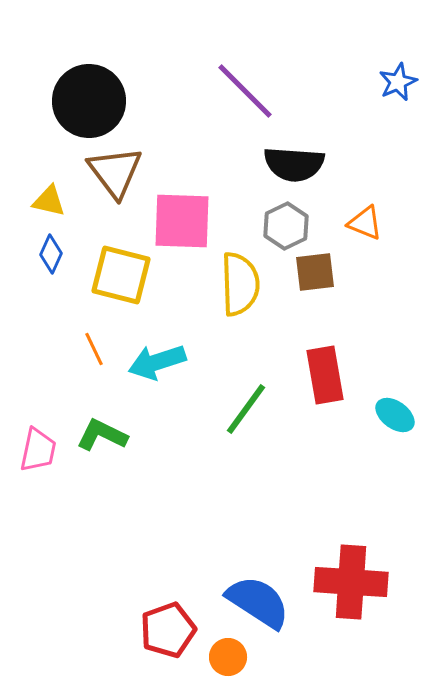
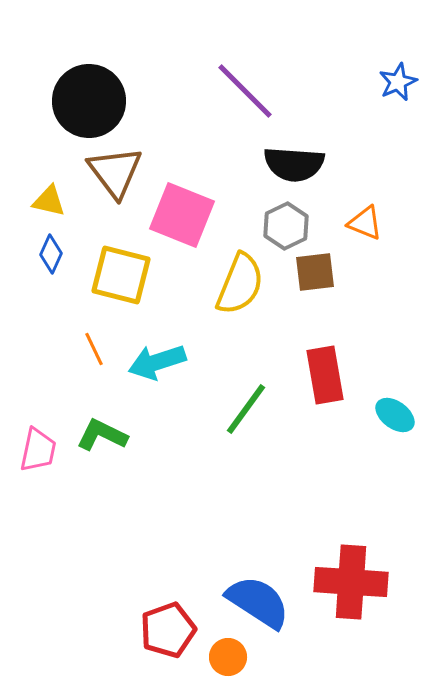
pink square: moved 6 px up; rotated 20 degrees clockwise
yellow semicircle: rotated 24 degrees clockwise
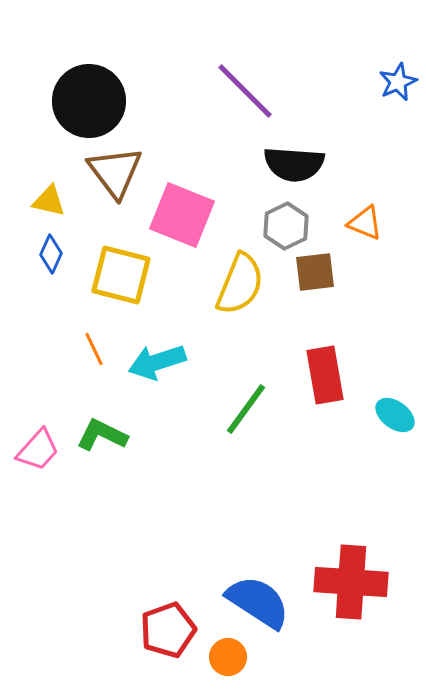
pink trapezoid: rotated 30 degrees clockwise
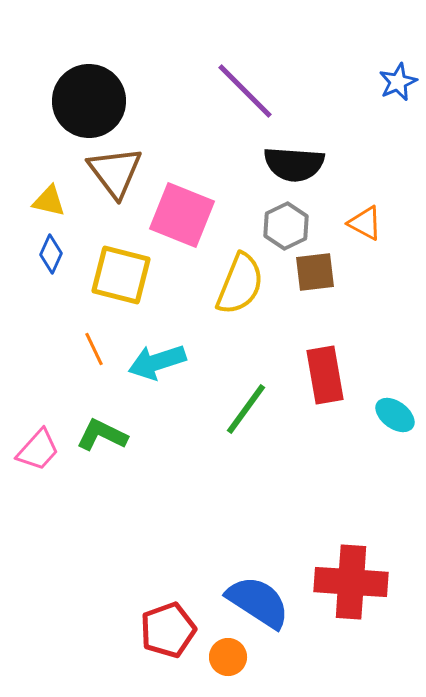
orange triangle: rotated 6 degrees clockwise
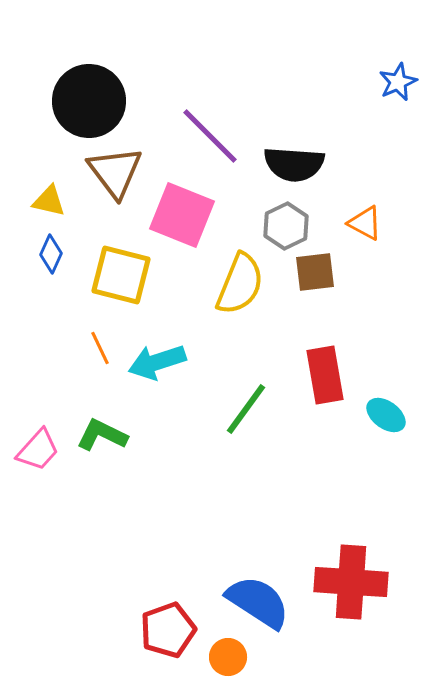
purple line: moved 35 px left, 45 px down
orange line: moved 6 px right, 1 px up
cyan ellipse: moved 9 px left
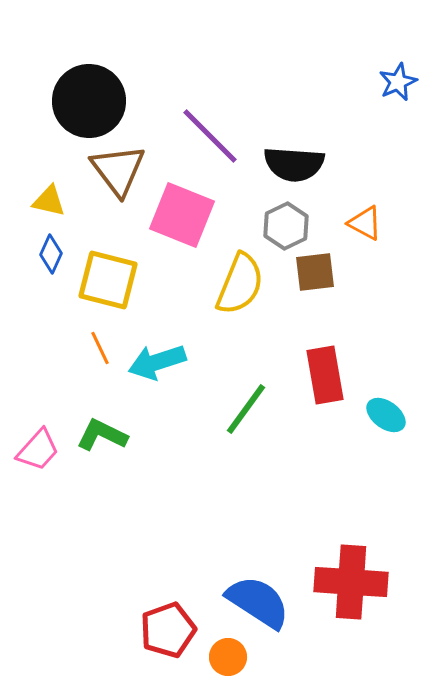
brown triangle: moved 3 px right, 2 px up
yellow square: moved 13 px left, 5 px down
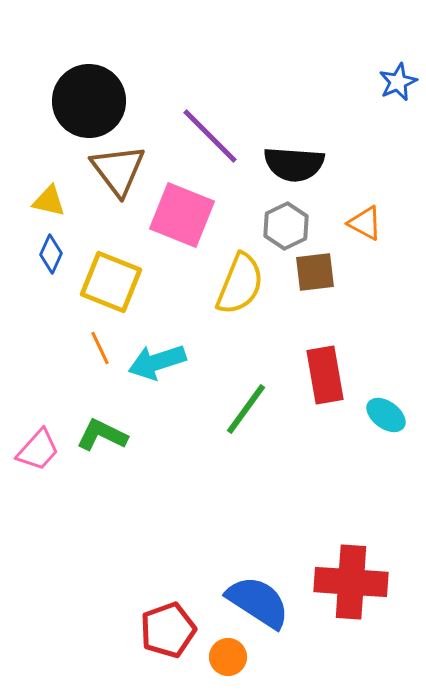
yellow square: moved 3 px right, 2 px down; rotated 8 degrees clockwise
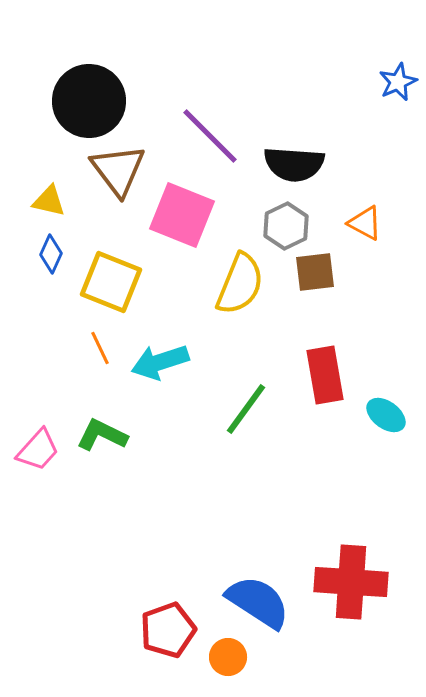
cyan arrow: moved 3 px right
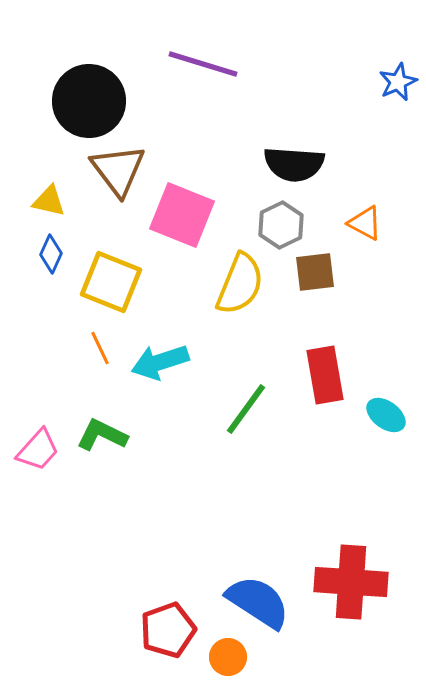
purple line: moved 7 px left, 72 px up; rotated 28 degrees counterclockwise
gray hexagon: moved 5 px left, 1 px up
